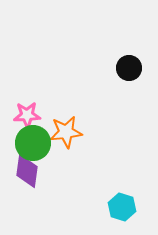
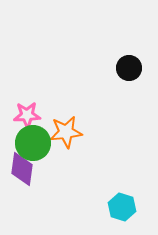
purple diamond: moved 5 px left, 2 px up
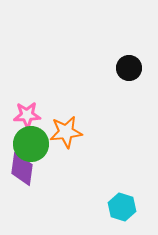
green circle: moved 2 px left, 1 px down
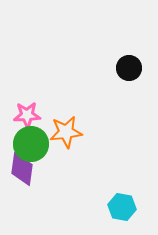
cyan hexagon: rotated 8 degrees counterclockwise
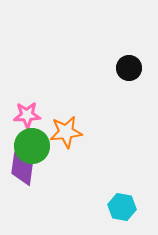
green circle: moved 1 px right, 2 px down
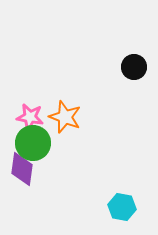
black circle: moved 5 px right, 1 px up
pink star: moved 3 px right, 2 px down; rotated 12 degrees clockwise
orange star: moved 1 px left, 15 px up; rotated 28 degrees clockwise
green circle: moved 1 px right, 3 px up
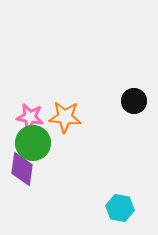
black circle: moved 34 px down
orange star: rotated 16 degrees counterclockwise
cyan hexagon: moved 2 px left, 1 px down
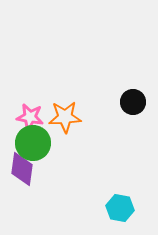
black circle: moved 1 px left, 1 px down
orange star: rotated 8 degrees counterclockwise
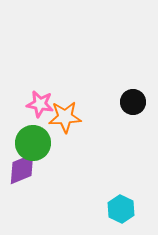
pink star: moved 10 px right, 13 px up
purple diamond: rotated 60 degrees clockwise
cyan hexagon: moved 1 px right, 1 px down; rotated 16 degrees clockwise
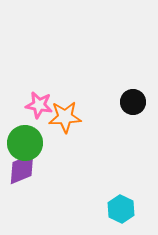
pink star: moved 1 px left, 1 px down
green circle: moved 8 px left
